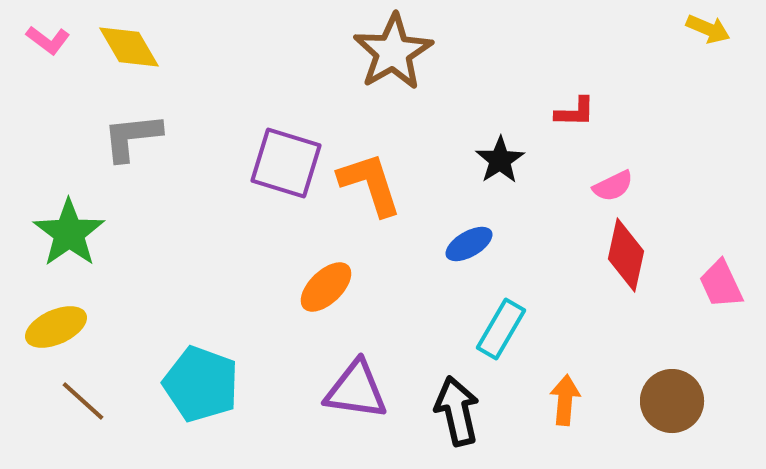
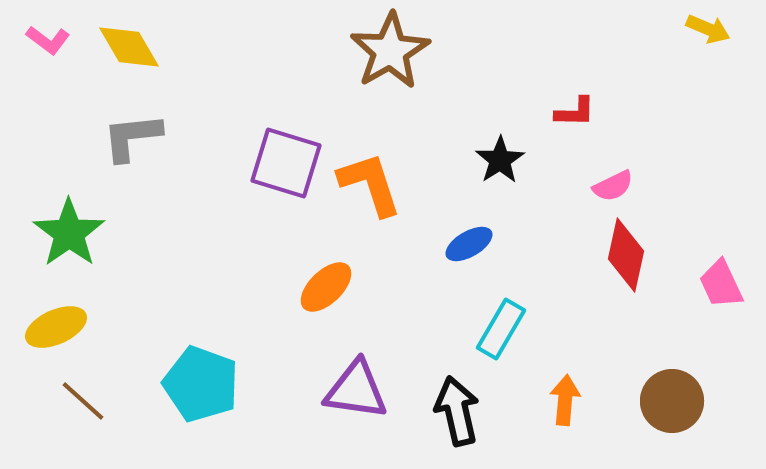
brown star: moved 3 px left, 1 px up
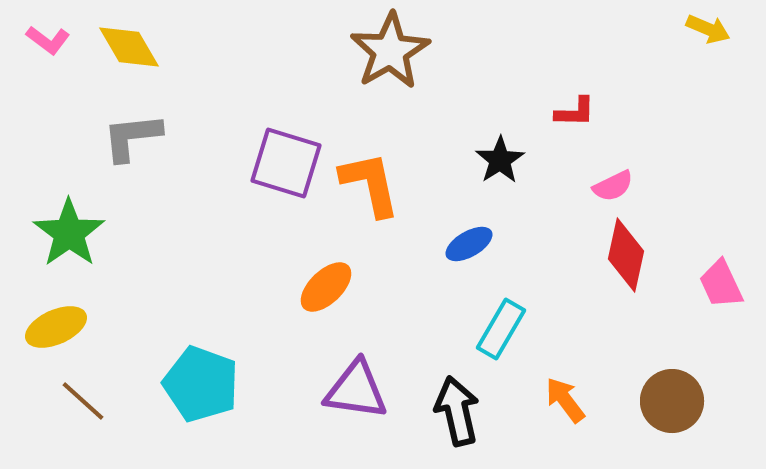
orange L-shape: rotated 6 degrees clockwise
orange arrow: rotated 42 degrees counterclockwise
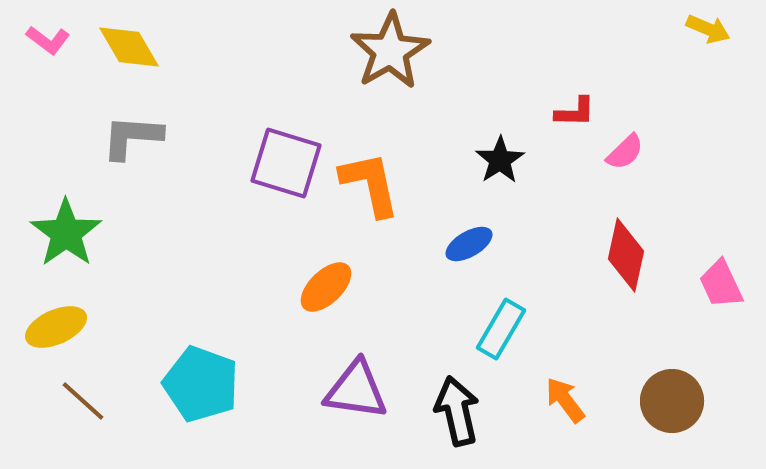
gray L-shape: rotated 10 degrees clockwise
pink semicircle: moved 12 px right, 34 px up; rotated 18 degrees counterclockwise
green star: moved 3 px left
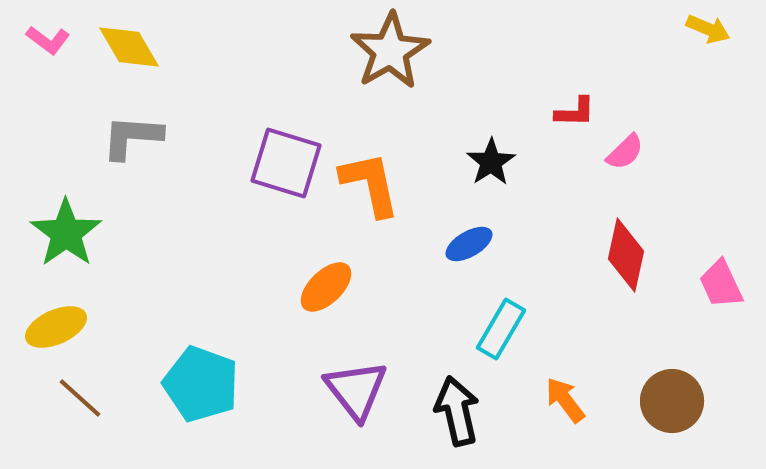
black star: moved 9 px left, 2 px down
purple triangle: rotated 44 degrees clockwise
brown line: moved 3 px left, 3 px up
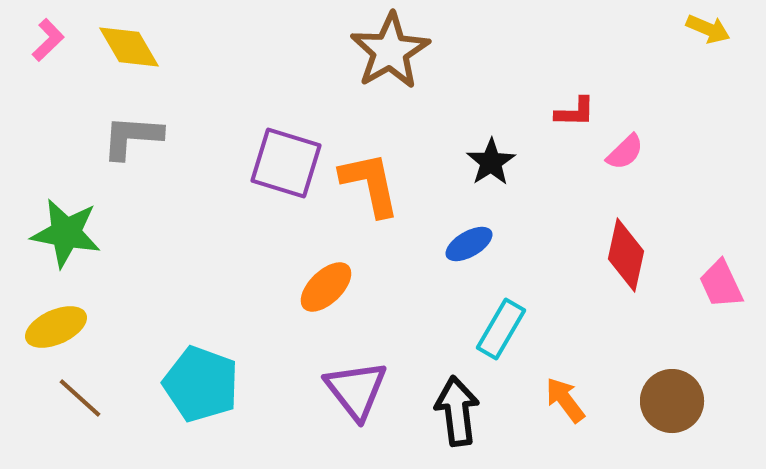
pink L-shape: rotated 81 degrees counterclockwise
green star: rotated 26 degrees counterclockwise
black arrow: rotated 6 degrees clockwise
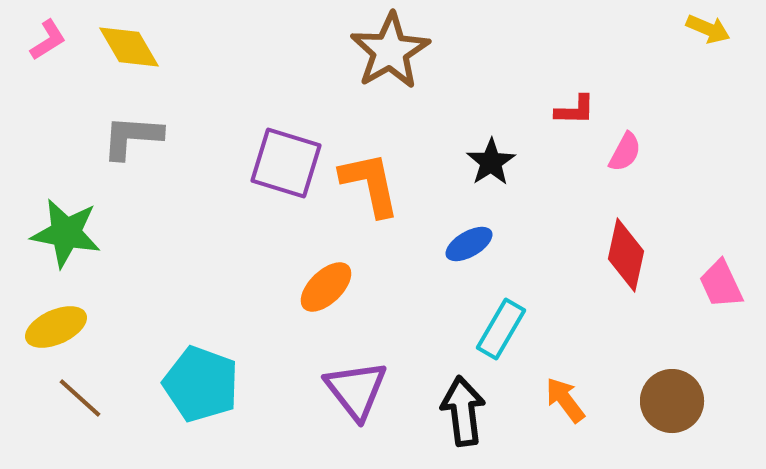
pink L-shape: rotated 12 degrees clockwise
red L-shape: moved 2 px up
pink semicircle: rotated 18 degrees counterclockwise
black arrow: moved 6 px right
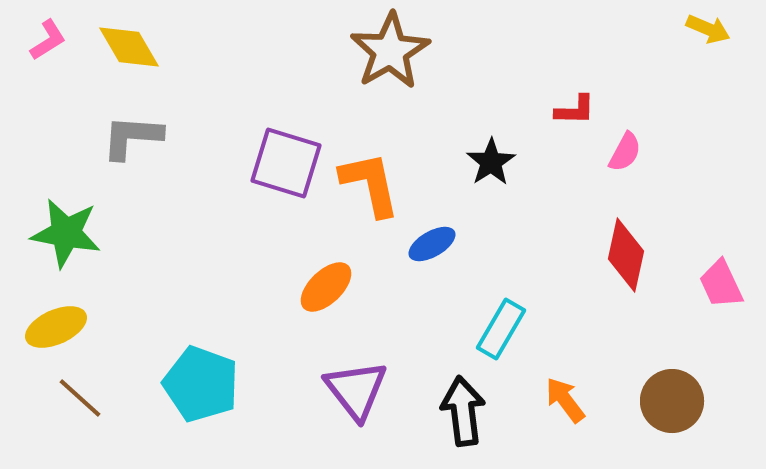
blue ellipse: moved 37 px left
